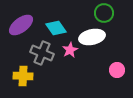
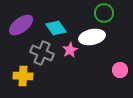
pink circle: moved 3 px right
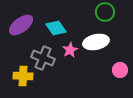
green circle: moved 1 px right, 1 px up
white ellipse: moved 4 px right, 5 px down
gray cross: moved 1 px right, 5 px down
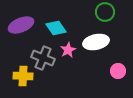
purple ellipse: rotated 15 degrees clockwise
pink star: moved 2 px left
pink circle: moved 2 px left, 1 px down
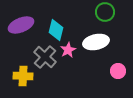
cyan diamond: moved 2 px down; rotated 50 degrees clockwise
gray cross: moved 2 px right, 1 px up; rotated 20 degrees clockwise
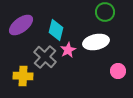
purple ellipse: rotated 15 degrees counterclockwise
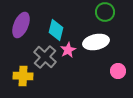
purple ellipse: rotated 30 degrees counterclockwise
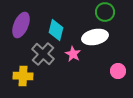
white ellipse: moved 1 px left, 5 px up
pink star: moved 5 px right, 4 px down; rotated 14 degrees counterclockwise
gray cross: moved 2 px left, 3 px up
